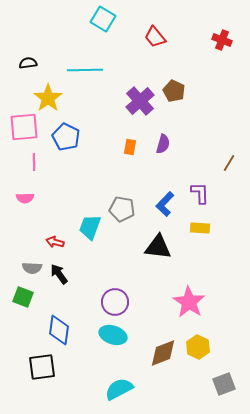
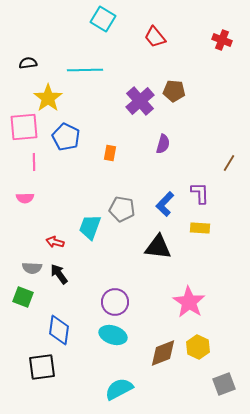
brown pentagon: rotated 20 degrees counterclockwise
orange rectangle: moved 20 px left, 6 px down
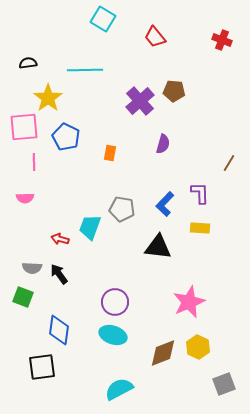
red arrow: moved 5 px right, 3 px up
pink star: rotated 16 degrees clockwise
